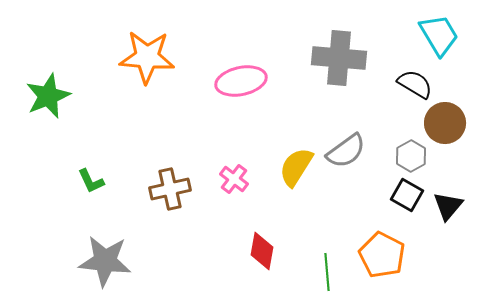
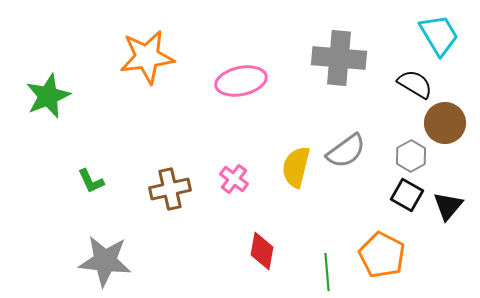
orange star: rotated 12 degrees counterclockwise
yellow semicircle: rotated 18 degrees counterclockwise
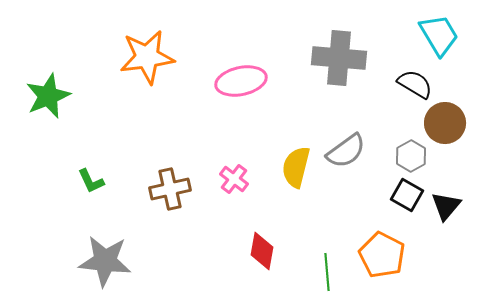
black triangle: moved 2 px left
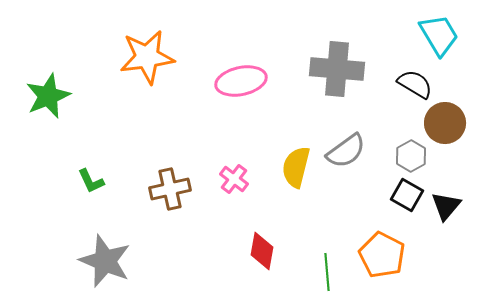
gray cross: moved 2 px left, 11 px down
gray star: rotated 16 degrees clockwise
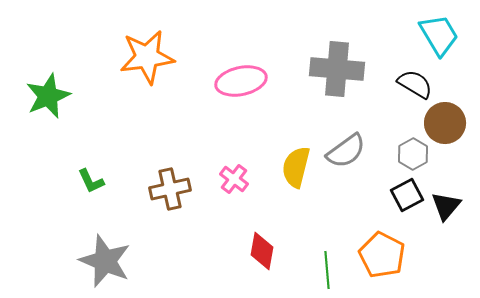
gray hexagon: moved 2 px right, 2 px up
black square: rotated 32 degrees clockwise
green line: moved 2 px up
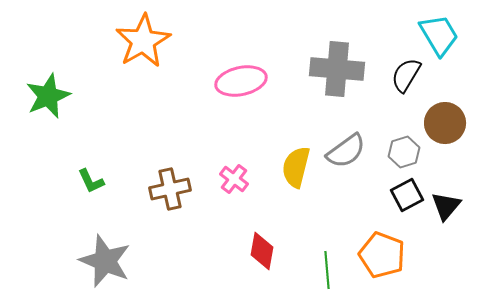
orange star: moved 4 px left, 16 px up; rotated 22 degrees counterclockwise
black semicircle: moved 9 px left, 9 px up; rotated 90 degrees counterclockwise
gray hexagon: moved 9 px left, 2 px up; rotated 12 degrees clockwise
orange pentagon: rotated 6 degrees counterclockwise
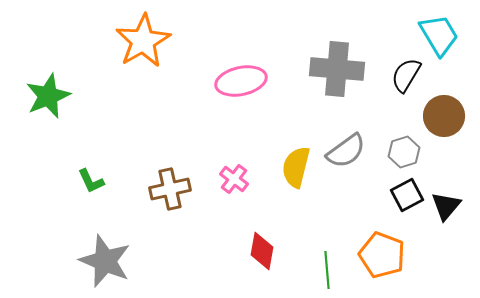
brown circle: moved 1 px left, 7 px up
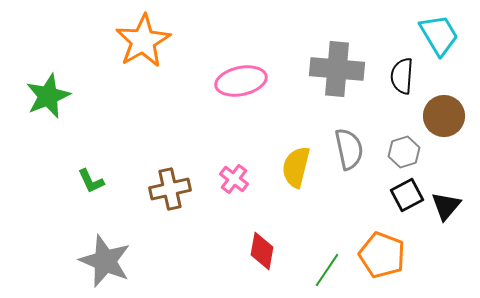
black semicircle: moved 4 px left, 1 px down; rotated 27 degrees counterclockwise
gray semicircle: moved 3 px right, 2 px up; rotated 66 degrees counterclockwise
green line: rotated 39 degrees clockwise
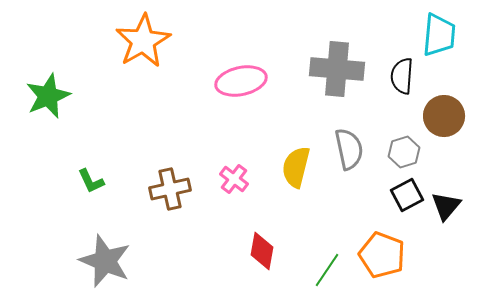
cyan trapezoid: rotated 36 degrees clockwise
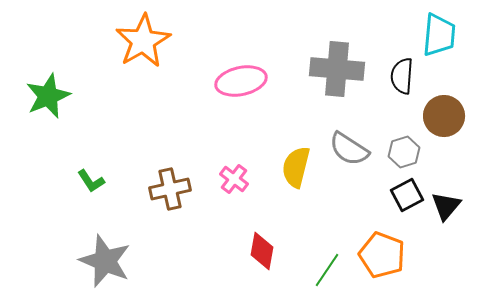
gray semicircle: rotated 135 degrees clockwise
green L-shape: rotated 8 degrees counterclockwise
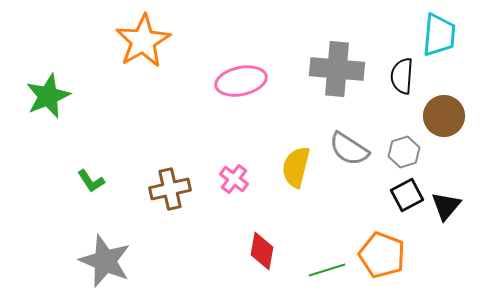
green line: rotated 39 degrees clockwise
